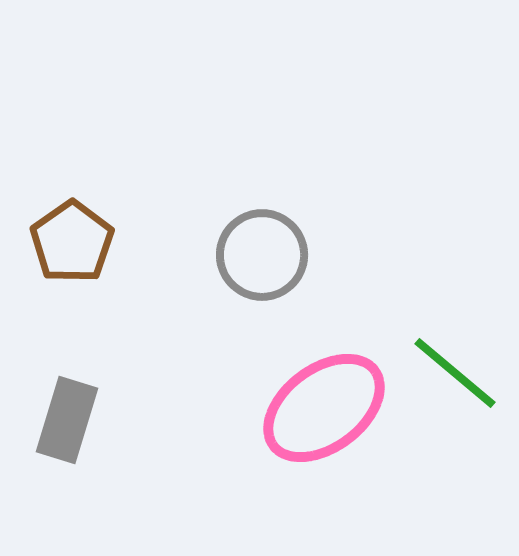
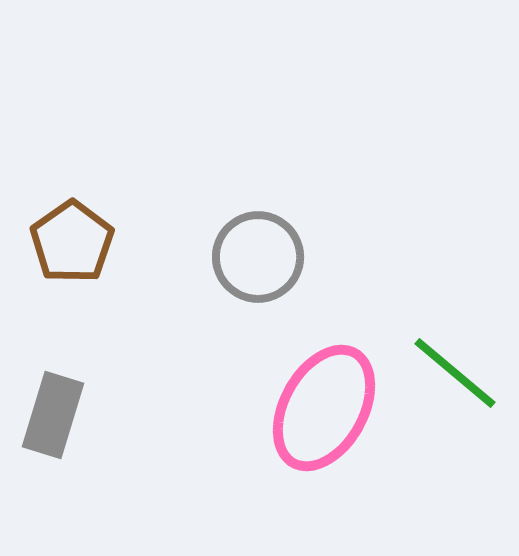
gray circle: moved 4 px left, 2 px down
pink ellipse: rotated 24 degrees counterclockwise
gray rectangle: moved 14 px left, 5 px up
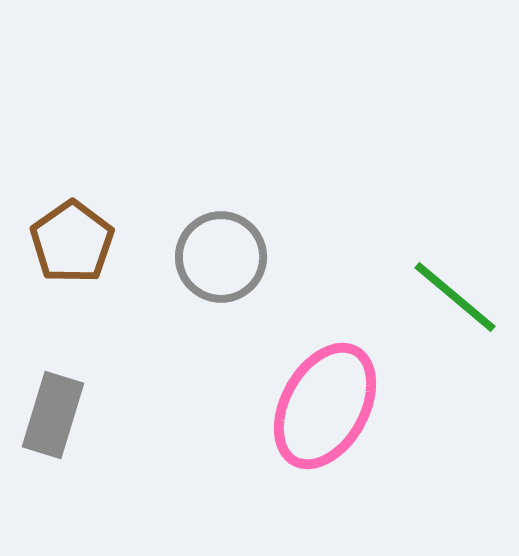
gray circle: moved 37 px left
green line: moved 76 px up
pink ellipse: moved 1 px right, 2 px up
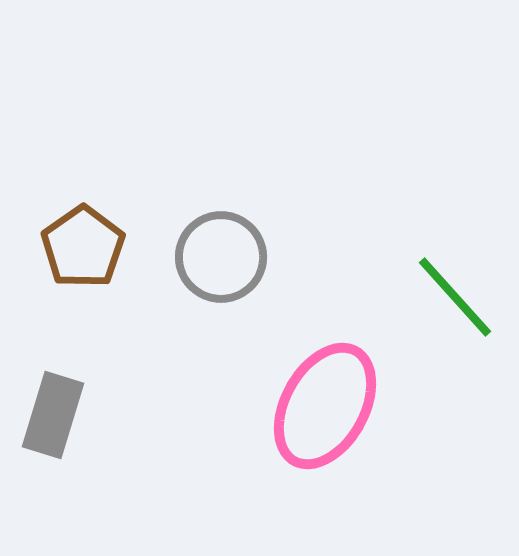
brown pentagon: moved 11 px right, 5 px down
green line: rotated 8 degrees clockwise
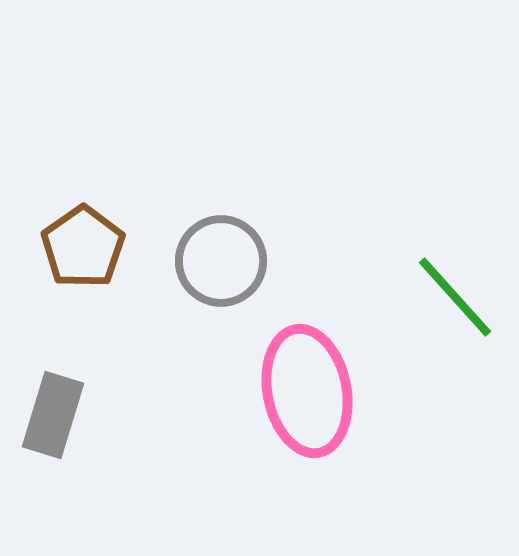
gray circle: moved 4 px down
pink ellipse: moved 18 px left, 15 px up; rotated 40 degrees counterclockwise
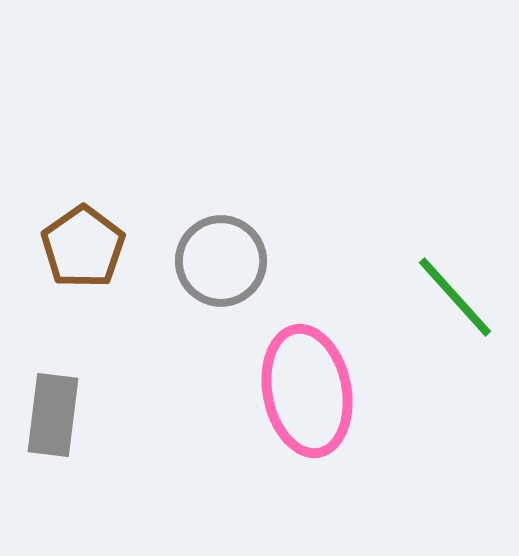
gray rectangle: rotated 10 degrees counterclockwise
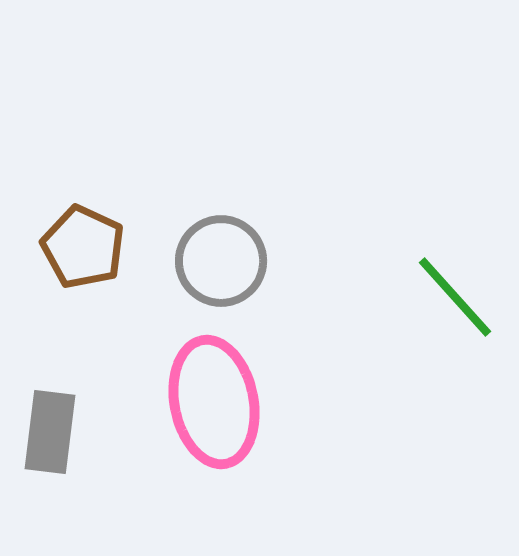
brown pentagon: rotated 12 degrees counterclockwise
pink ellipse: moved 93 px left, 11 px down
gray rectangle: moved 3 px left, 17 px down
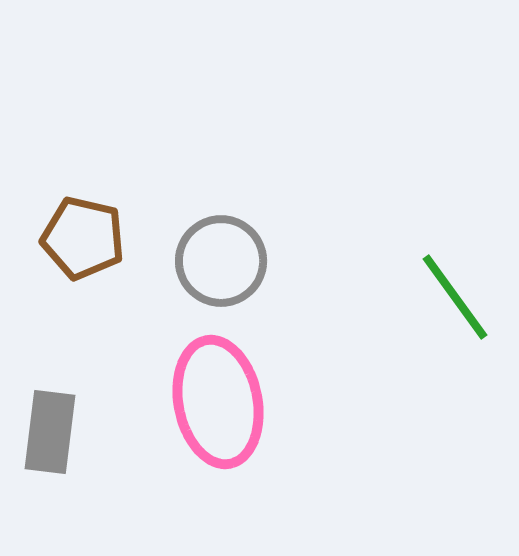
brown pentagon: moved 9 px up; rotated 12 degrees counterclockwise
green line: rotated 6 degrees clockwise
pink ellipse: moved 4 px right
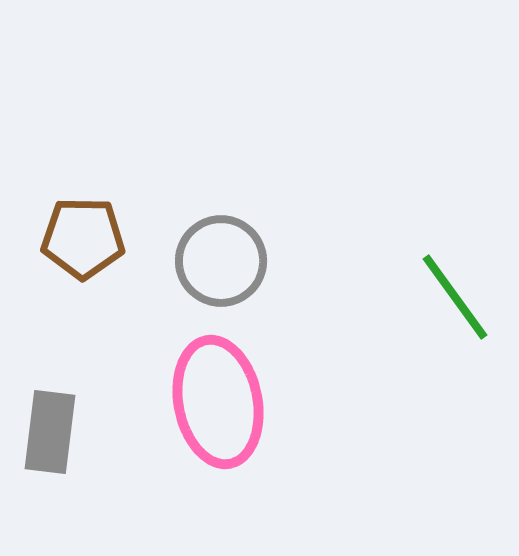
brown pentagon: rotated 12 degrees counterclockwise
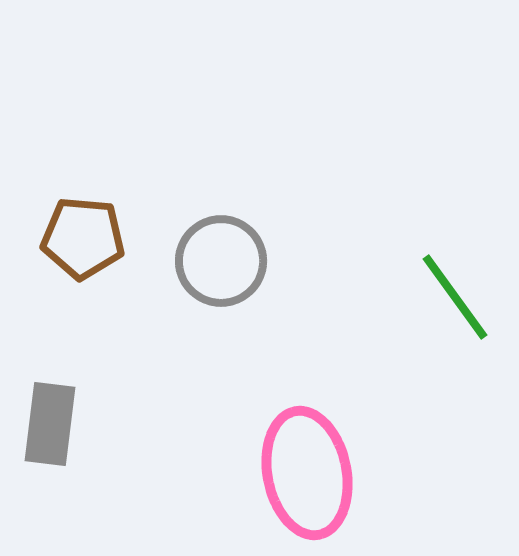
brown pentagon: rotated 4 degrees clockwise
pink ellipse: moved 89 px right, 71 px down
gray rectangle: moved 8 px up
